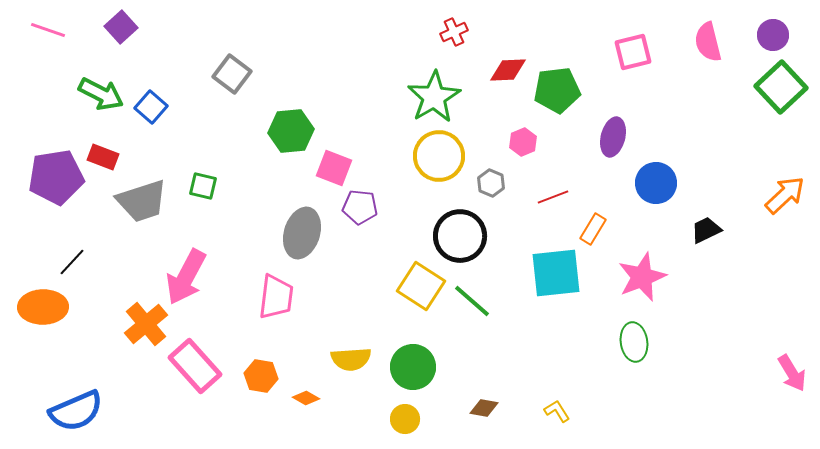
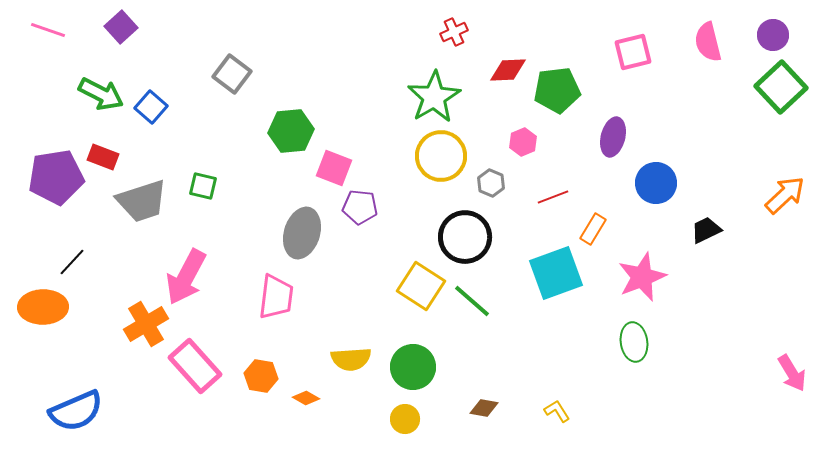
yellow circle at (439, 156): moved 2 px right
black circle at (460, 236): moved 5 px right, 1 px down
cyan square at (556, 273): rotated 14 degrees counterclockwise
orange cross at (146, 324): rotated 9 degrees clockwise
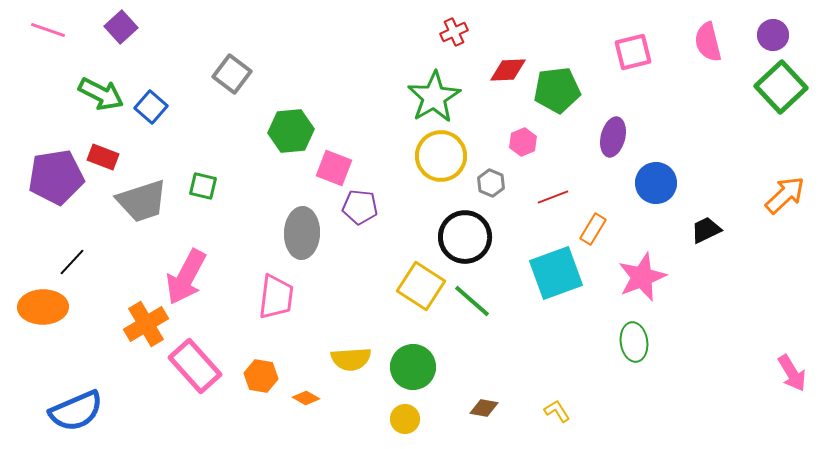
gray ellipse at (302, 233): rotated 15 degrees counterclockwise
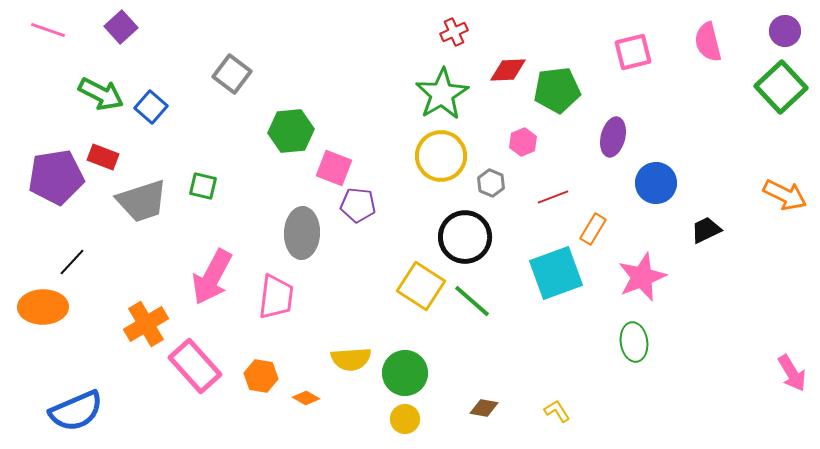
purple circle at (773, 35): moved 12 px right, 4 px up
green star at (434, 97): moved 8 px right, 3 px up
orange arrow at (785, 195): rotated 69 degrees clockwise
purple pentagon at (360, 207): moved 2 px left, 2 px up
pink arrow at (186, 277): moved 26 px right
green circle at (413, 367): moved 8 px left, 6 px down
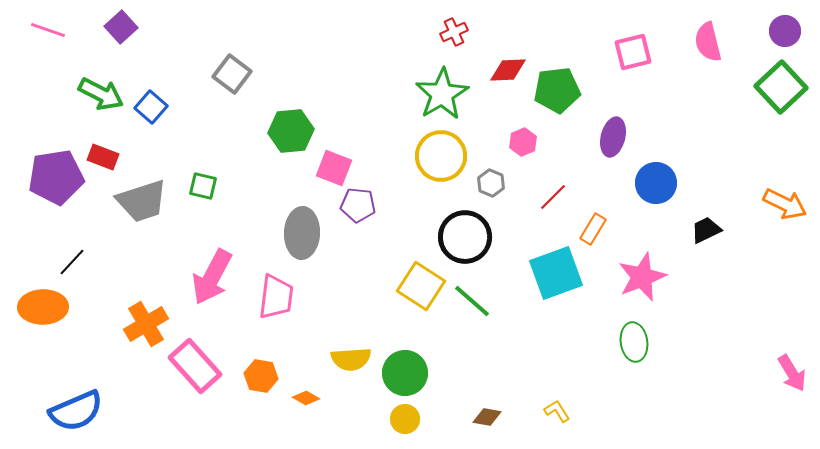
orange arrow at (785, 195): moved 9 px down
red line at (553, 197): rotated 24 degrees counterclockwise
brown diamond at (484, 408): moved 3 px right, 9 px down
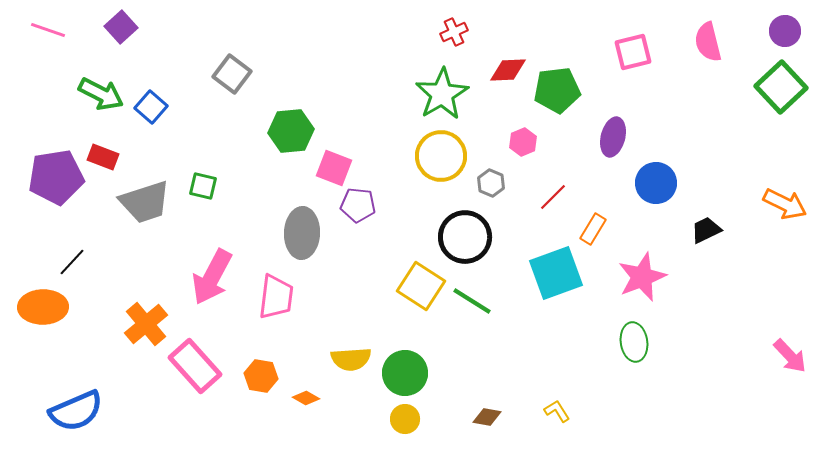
gray trapezoid at (142, 201): moved 3 px right, 1 px down
green line at (472, 301): rotated 9 degrees counterclockwise
orange cross at (146, 324): rotated 9 degrees counterclockwise
pink arrow at (792, 373): moved 2 px left, 17 px up; rotated 12 degrees counterclockwise
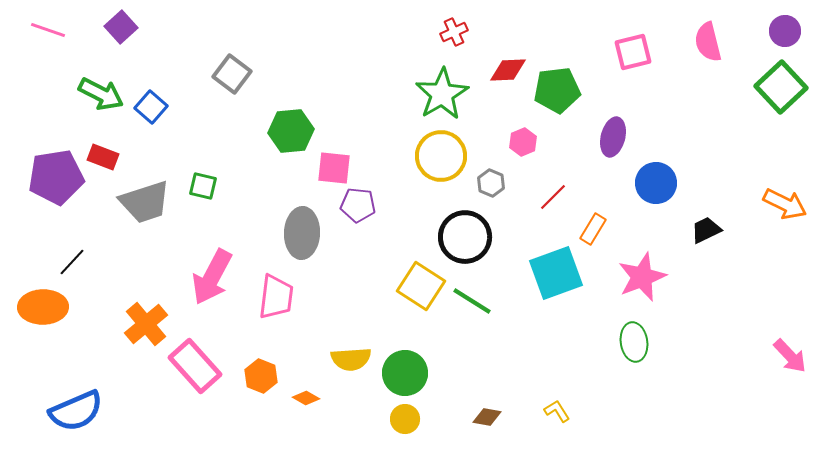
pink square at (334, 168): rotated 15 degrees counterclockwise
orange hexagon at (261, 376): rotated 12 degrees clockwise
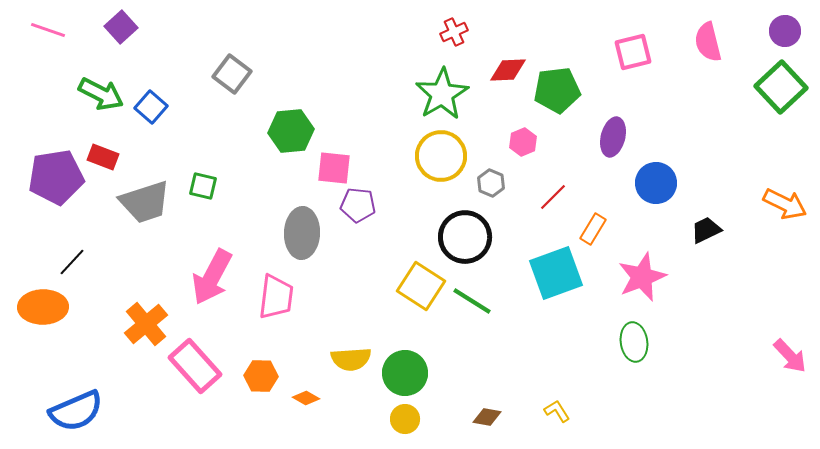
orange hexagon at (261, 376): rotated 20 degrees counterclockwise
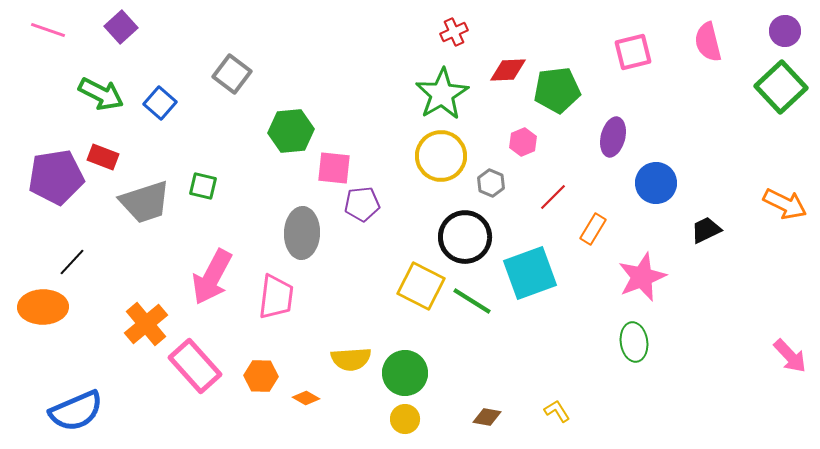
blue square at (151, 107): moved 9 px right, 4 px up
purple pentagon at (358, 205): moved 4 px right, 1 px up; rotated 12 degrees counterclockwise
cyan square at (556, 273): moved 26 px left
yellow square at (421, 286): rotated 6 degrees counterclockwise
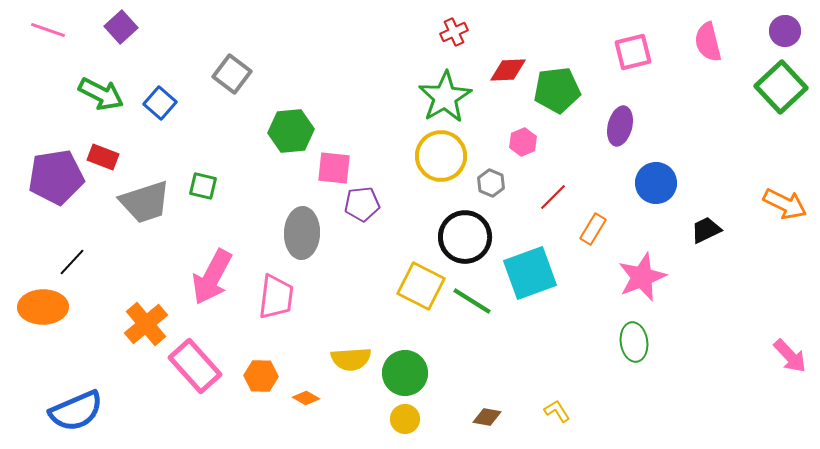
green star at (442, 94): moved 3 px right, 3 px down
purple ellipse at (613, 137): moved 7 px right, 11 px up
